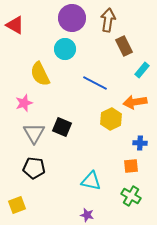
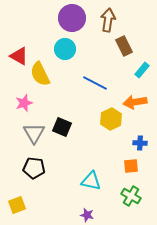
red triangle: moved 4 px right, 31 px down
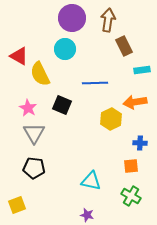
cyan rectangle: rotated 42 degrees clockwise
blue line: rotated 30 degrees counterclockwise
pink star: moved 4 px right, 5 px down; rotated 24 degrees counterclockwise
black square: moved 22 px up
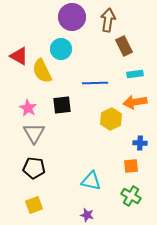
purple circle: moved 1 px up
cyan circle: moved 4 px left
cyan rectangle: moved 7 px left, 4 px down
yellow semicircle: moved 2 px right, 3 px up
black square: rotated 30 degrees counterclockwise
yellow square: moved 17 px right
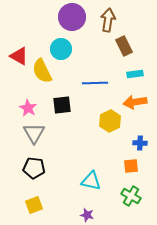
yellow hexagon: moved 1 px left, 2 px down
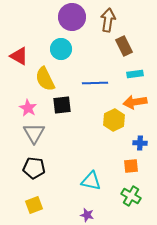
yellow semicircle: moved 3 px right, 8 px down
yellow hexagon: moved 4 px right, 1 px up
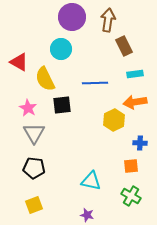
red triangle: moved 6 px down
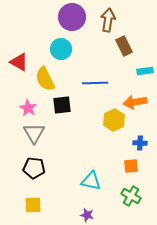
cyan rectangle: moved 10 px right, 3 px up
yellow square: moved 1 px left; rotated 18 degrees clockwise
